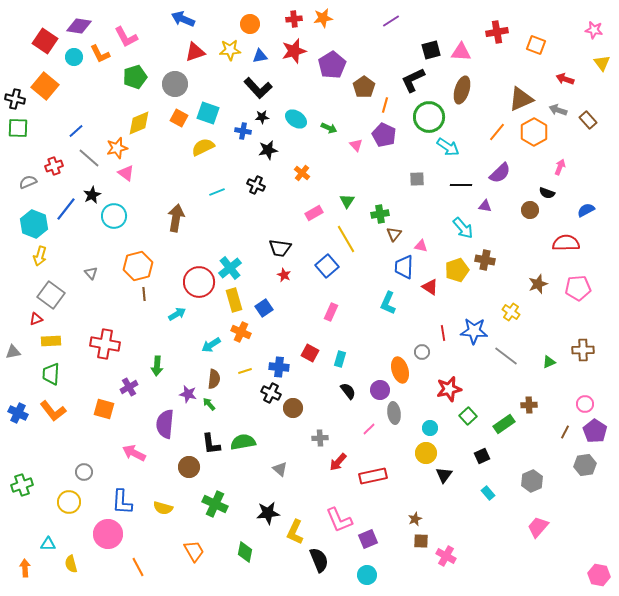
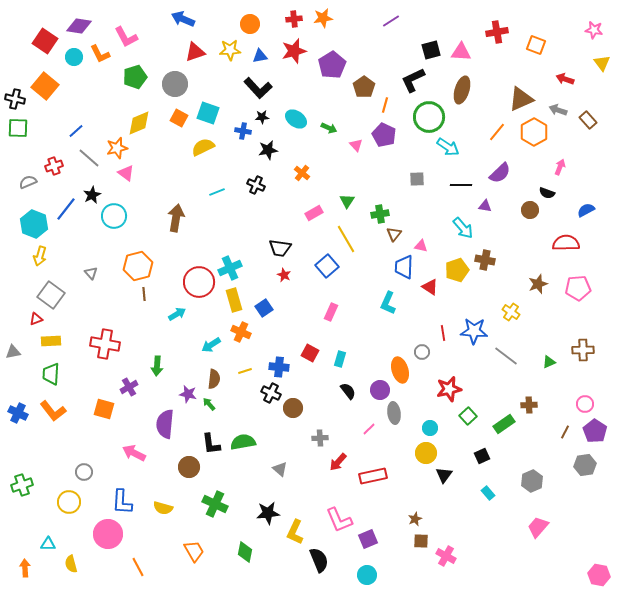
cyan cross at (230, 268): rotated 15 degrees clockwise
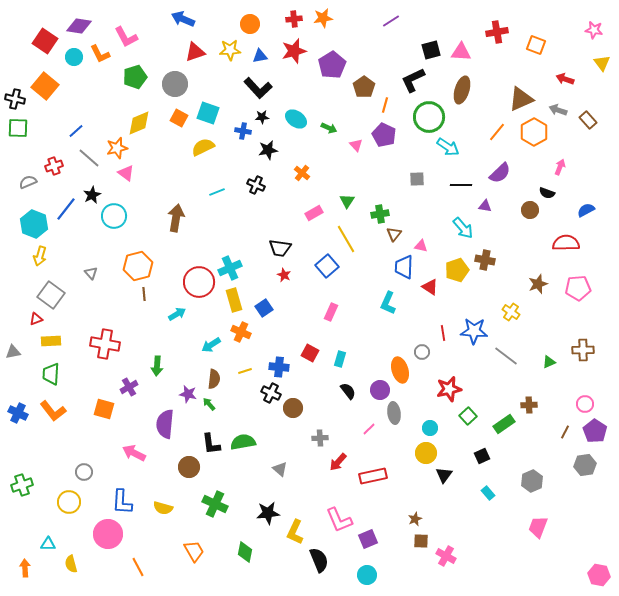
pink trapezoid at (538, 527): rotated 20 degrees counterclockwise
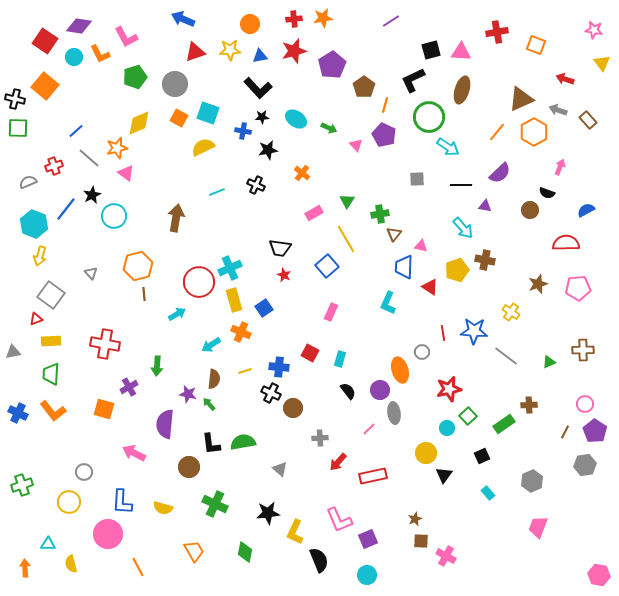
cyan circle at (430, 428): moved 17 px right
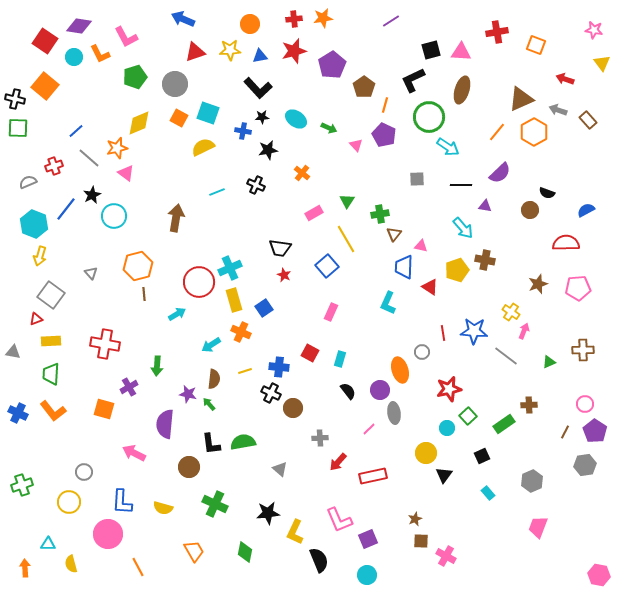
pink arrow at (560, 167): moved 36 px left, 164 px down
gray triangle at (13, 352): rotated 21 degrees clockwise
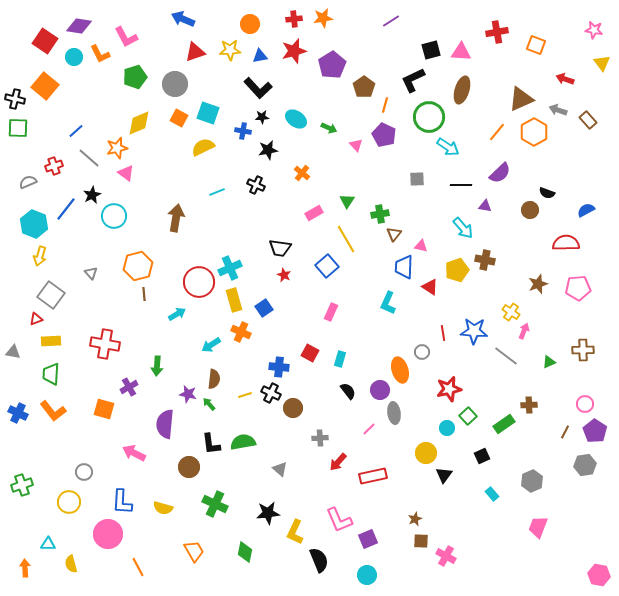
yellow line at (245, 371): moved 24 px down
cyan rectangle at (488, 493): moved 4 px right, 1 px down
